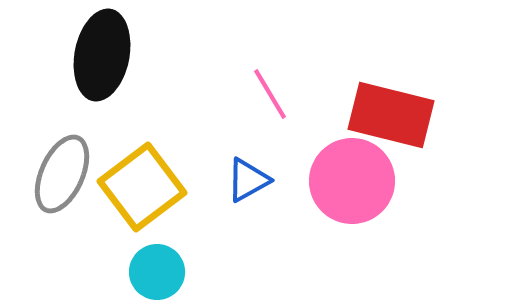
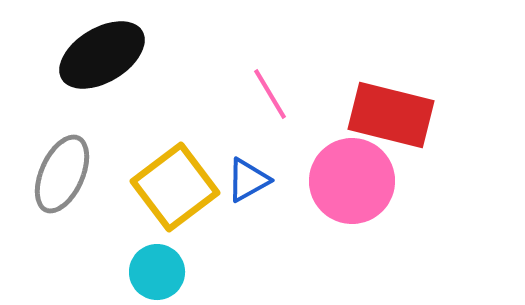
black ellipse: rotated 48 degrees clockwise
yellow square: moved 33 px right
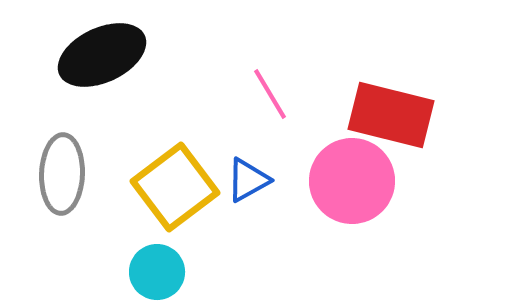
black ellipse: rotated 6 degrees clockwise
gray ellipse: rotated 22 degrees counterclockwise
